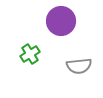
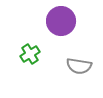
gray semicircle: rotated 15 degrees clockwise
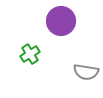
gray semicircle: moved 7 px right, 6 px down
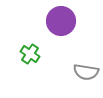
green cross: rotated 24 degrees counterclockwise
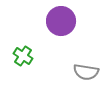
green cross: moved 7 px left, 2 px down
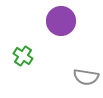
gray semicircle: moved 5 px down
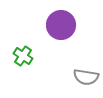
purple circle: moved 4 px down
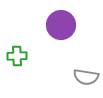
green cross: moved 6 px left; rotated 36 degrees counterclockwise
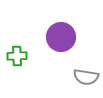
purple circle: moved 12 px down
